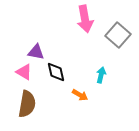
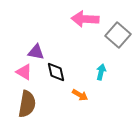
pink arrow: rotated 104 degrees clockwise
cyan arrow: moved 3 px up
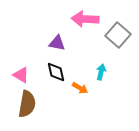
purple triangle: moved 21 px right, 9 px up
pink triangle: moved 3 px left, 3 px down
orange arrow: moved 7 px up
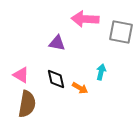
gray square: moved 3 px right, 3 px up; rotated 30 degrees counterclockwise
black diamond: moved 7 px down
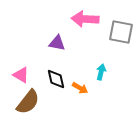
brown semicircle: moved 1 px right, 2 px up; rotated 28 degrees clockwise
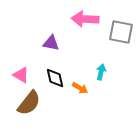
purple triangle: moved 6 px left
black diamond: moved 1 px left, 1 px up
brown semicircle: moved 1 px right, 1 px down
